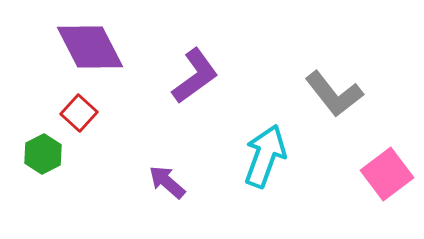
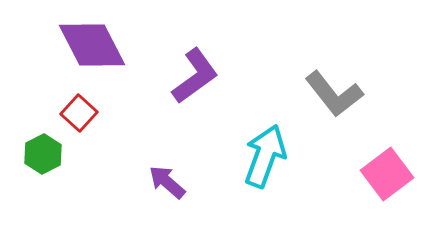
purple diamond: moved 2 px right, 2 px up
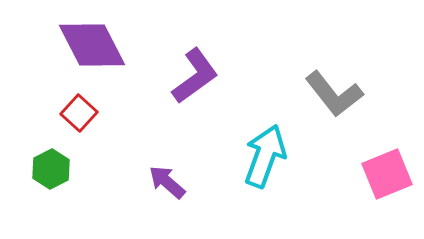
green hexagon: moved 8 px right, 15 px down
pink square: rotated 15 degrees clockwise
